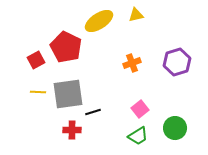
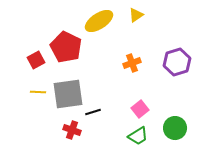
yellow triangle: rotated 21 degrees counterclockwise
red cross: rotated 18 degrees clockwise
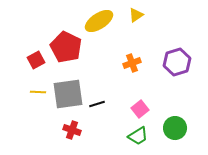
black line: moved 4 px right, 8 px up
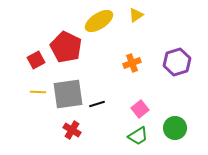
red cross: rotated 12 degrees clockwise
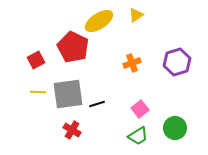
red pentagon: moved 7 px right
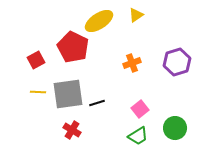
black line: moved 1 px up
